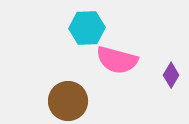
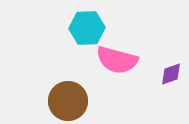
purple diamond: moved 1 px up; rotated 40 degrees clockwise
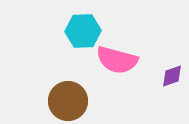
cyan hexagon: moved 4 px left, 3 px down
purple diamond: moved 1 px right, 2 px down
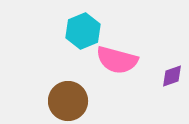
cyan hexagon: rotated 20 degrees counterclockwise
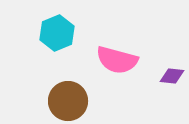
cyan hexagon: moved 26 px left, 2 px down
purple diamond: rotated 25 degrees clockwise
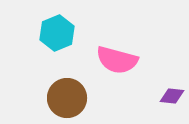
purple diamond: moved 20 px down
brown circle: moved 1 px left, 3 px up
